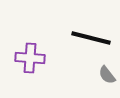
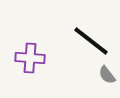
black line: moved 3 px down; rotated 24 degrees clockwise
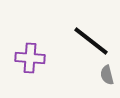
gray semicircle: rotated 24 degrees clockwise
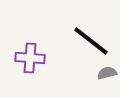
gray semicircle: moved 2 px up; rotated 90 degrees clockwise
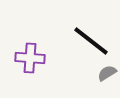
gray semicircle: rotated 18 degrees counterclockwise
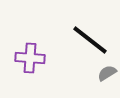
black line: moved 1 px left, 1 px up
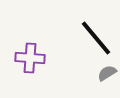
black line: moved 6 px right, 2 px up; rotated 12 degrees clockwise
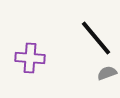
gray semicircle: rotated 12 degrees clockwise
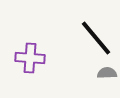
gray semicircle: rotated 18 degrees clockwise
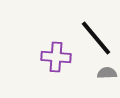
purple cross: moved 26 px right, 1 px up
